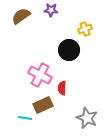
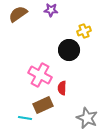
brown semicircle: moved 3 px left, 2 px up
yellow cross: moved 1 px left, 2 px down
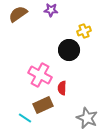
cyan line: rotated 24 degrees clockwise
